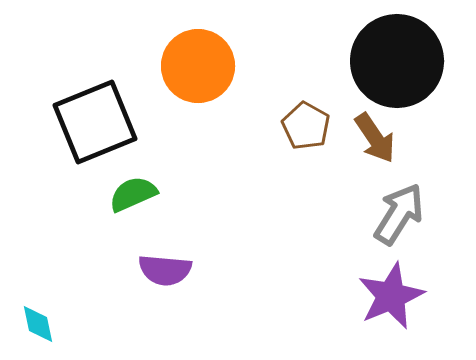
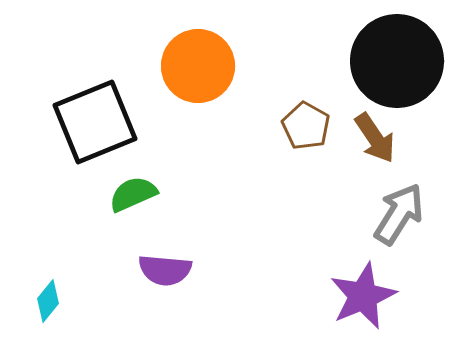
purple star: moved 28 px left
cyan diamond: moved 10 px right, 23 px up; rotated 51 degrees clockwise
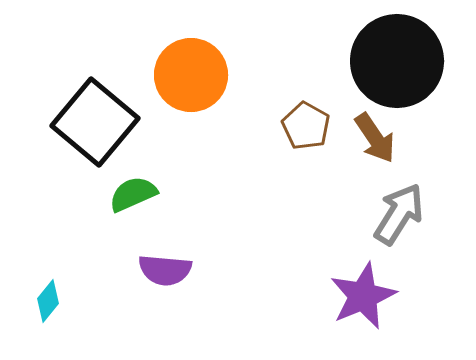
orange circle: moved 7 px left, 9 px down
black square: rotated 28 degrees counterclockwise
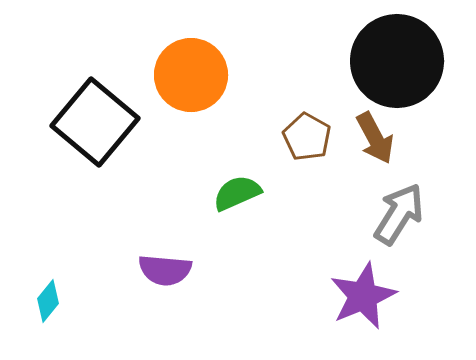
brown pentagon: moved 1 px right, 11 px down
brown arrow: rotated 6 degrees clockwise
green semicircle: moved 104 px right, 1 px up
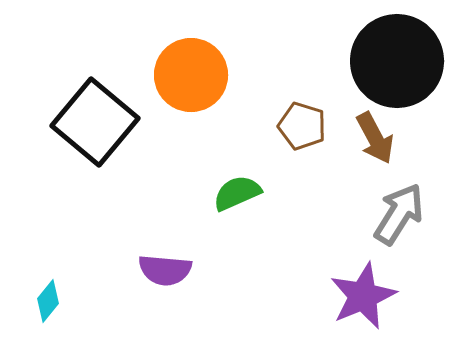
brown pentagon: moved 5 px left, 11 px up; rotated 12 degrees counterclockwise
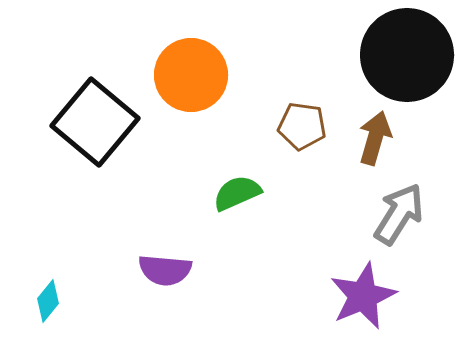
black circle: moved 10 px right, 6 px up
brown pentagon: rotated 9 degrees counterclockwise
brown arrow: rotated 136 degrees counterclockwise
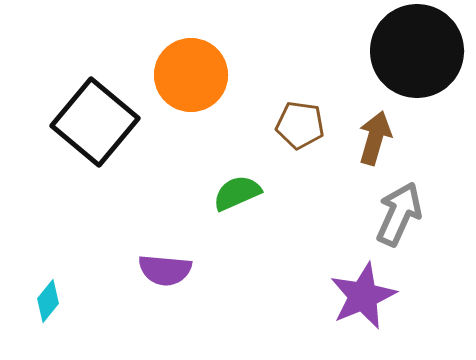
black circle: moved 10 px right, 4 px up
brown pentagon: moved 2 px left, 1 px up
gray arrow: rotated 8 degrees counterclockwise
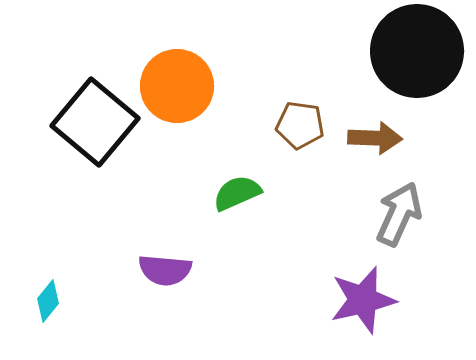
orange circle: moved 14 px left, 11 px down
brown arrow: rotated 76 degrees clockwise
purple star: moved 4 px down; rotated 10 degrees clockwise
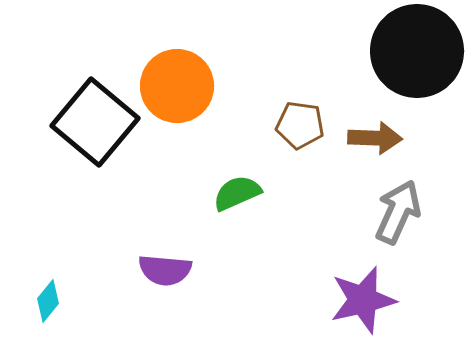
gray arrow: moved 1 px left, 2 px up
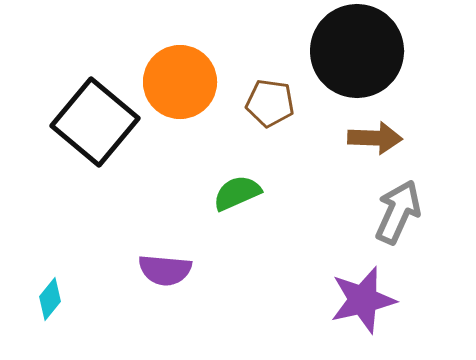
black circle: moved 60 px left
orange circle: moved 3 px right, 4 px up
brown pentagon: moved 30 px left, 22 px up
cyan diamond: moved 2 px right, 2 px up
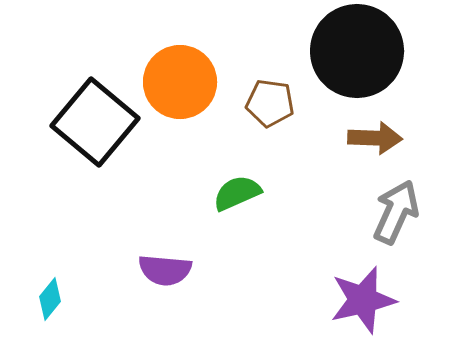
gray arrow: moved 2 px left
